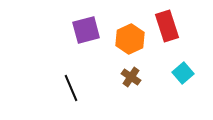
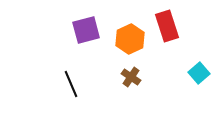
cyan square: moved 16 px right
black line: moved 4 px up
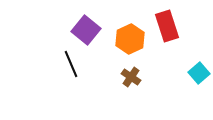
purple square: rotated 36 degrees counterclockwise
black line: moved 20 px up
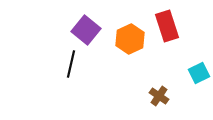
black line: rotated 36 degrees clockwise
cyan square: rotated 15 degrees clockwise
brown cross: moved 28 px right, 19 px down
